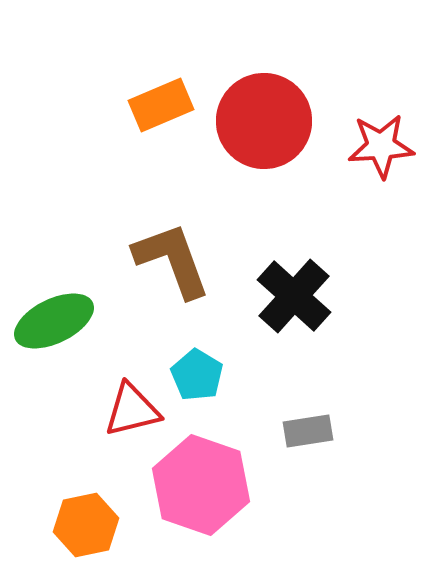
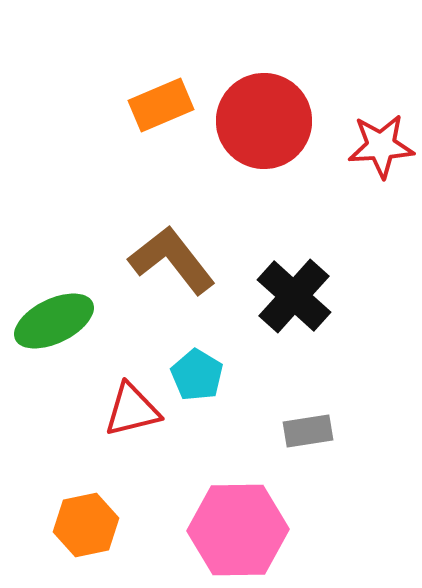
brown L-shape: rotated 18 degrees counterclockwise
pink hexagon: moved 37 px right, 45 px down; rotated 20 degrees counterclockwise
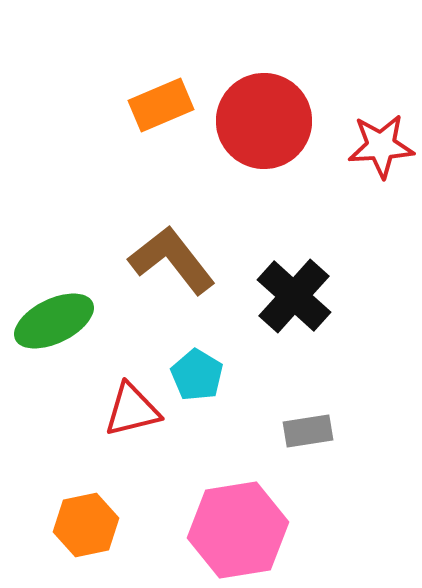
pink hexagon: rotated 8 degrees counterclockwise
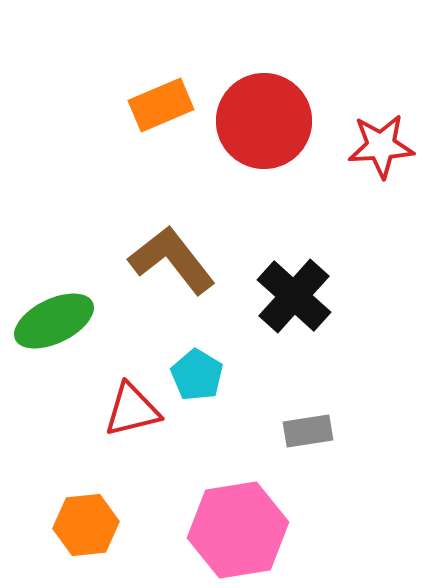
orange hexagon: rotated 6 degrees clockwise
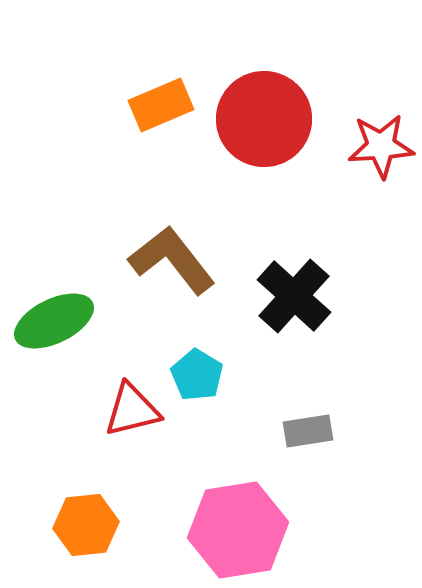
red circle: moved 2 px up
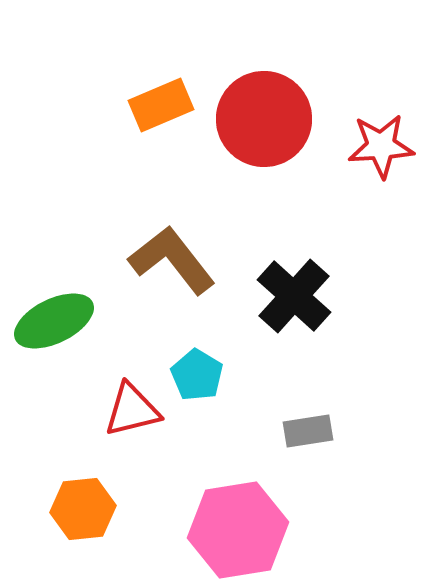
orange hexagon: moved 3 px left, 16 px up
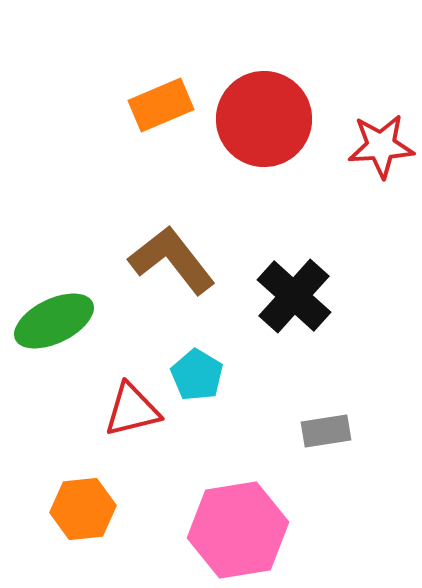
gray rectangle: moved 18 px right
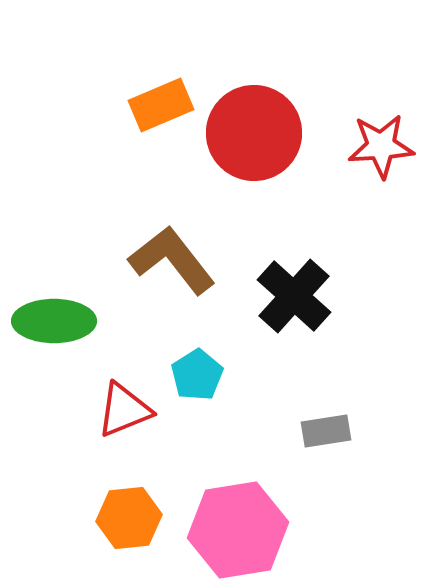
red circle: moved 10 px left, 14 px down
green ellipse: rotated 26 degrees clockwise
cyan pentagon: rotated 9 degrees clockwise
red triangle: moved 8 px left; rotated 8 degrees counterclockwise
orange hexagon: moved 46 px right, 9 px down
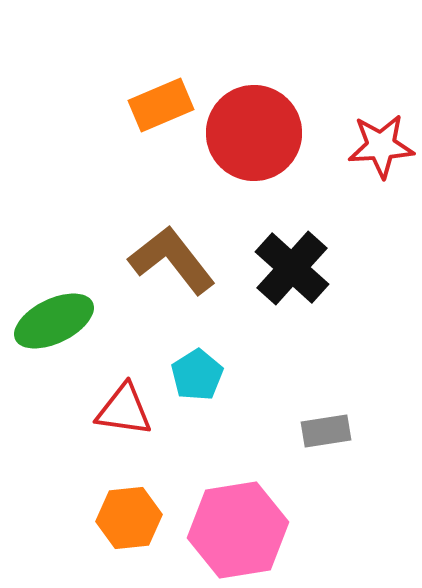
black cross: moved 2 px left, 28 px up
green ellipse: rotated 26 degrees counterclockwise
red triangle: rotated 30 degrees clockwise
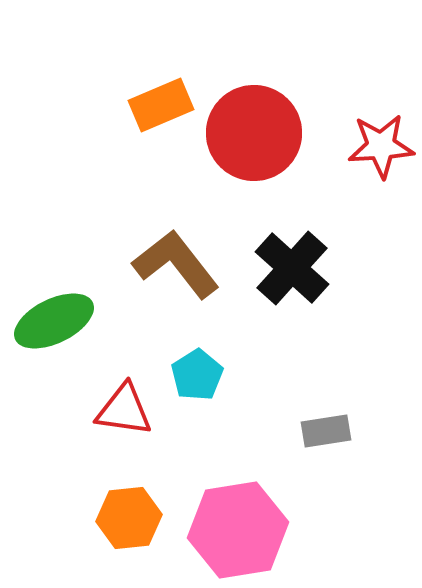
brown L-shape: moved 4 px right, 4 px down
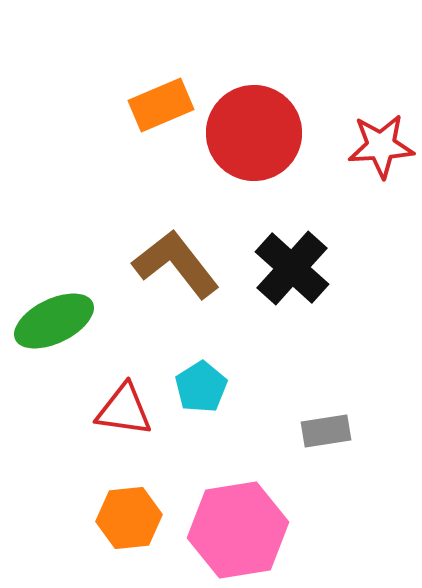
cyan pentagon: moved 4 px right, 12 px down
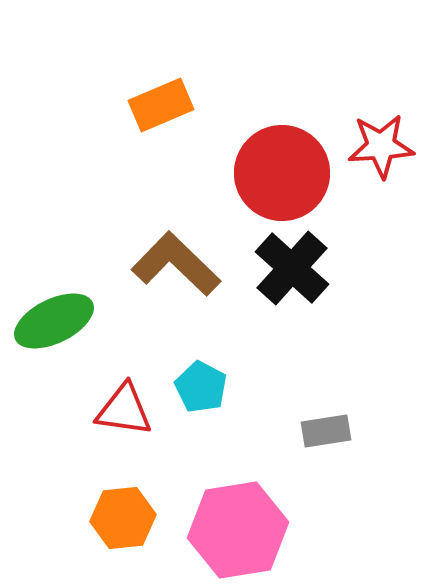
red circle: moved 28 px right, 40 px down
brown L-shape: rotated 8 degrees counterclockwise
cyan pentagon: rotated 12 degrees counterclockwise
orange hexagon: moved 6 px left
